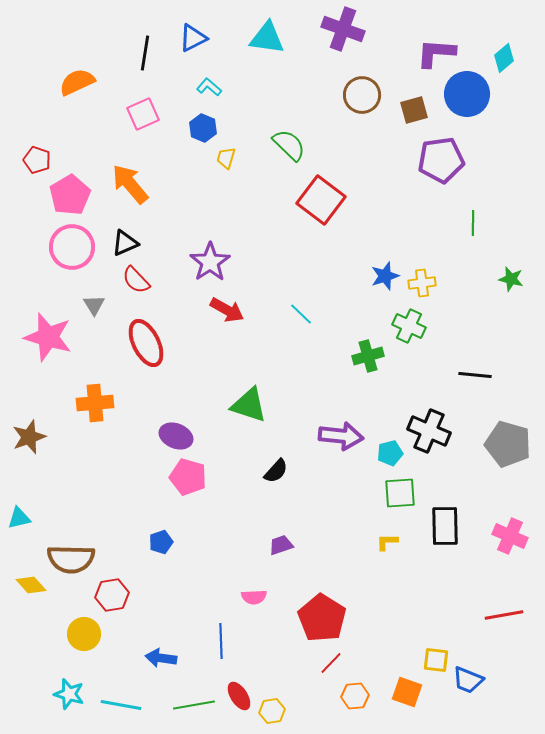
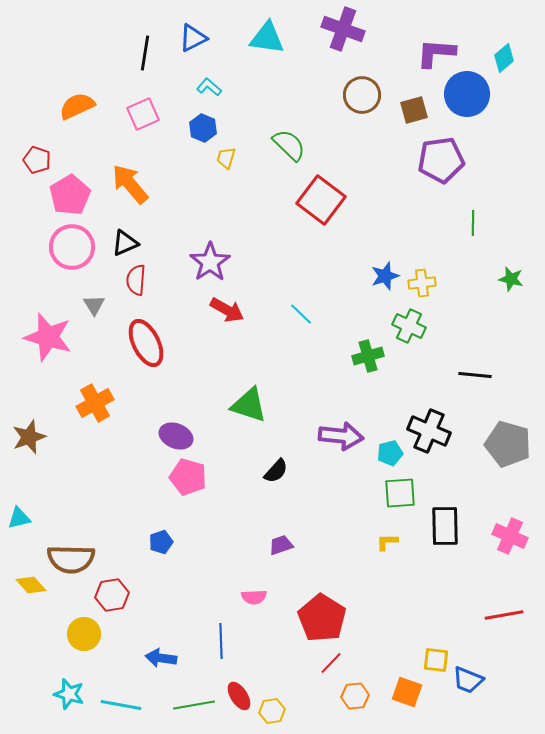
orange semicircle at (77, 82): moved 24 px down
red semicircle at (136, 280): rotated 48 degrees clockwise
orange cross at (95, 403): rotated 24 degrees counterclockwise
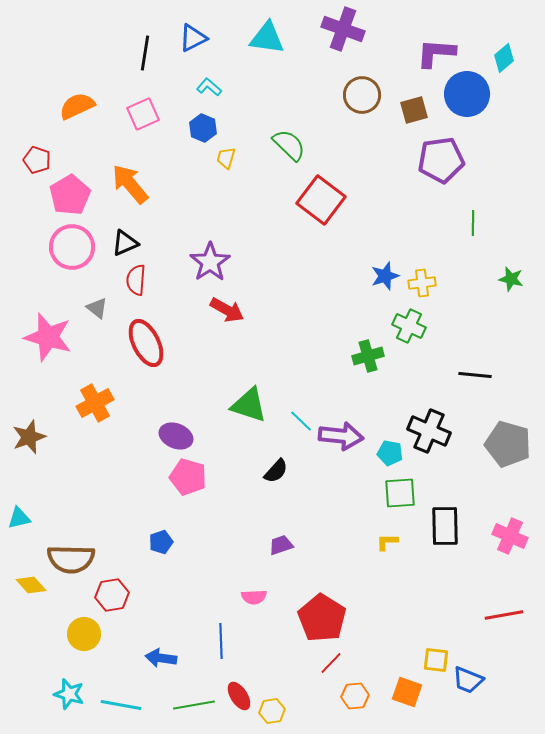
gray triangle at (94, 305): moved 3 px right, 3 px down; rotated 20 degrees counterclockwise
cyan line at (301, 314): moved 107 px down
cyan pentagon at (390, 453): rotated 25 degrees clockwise
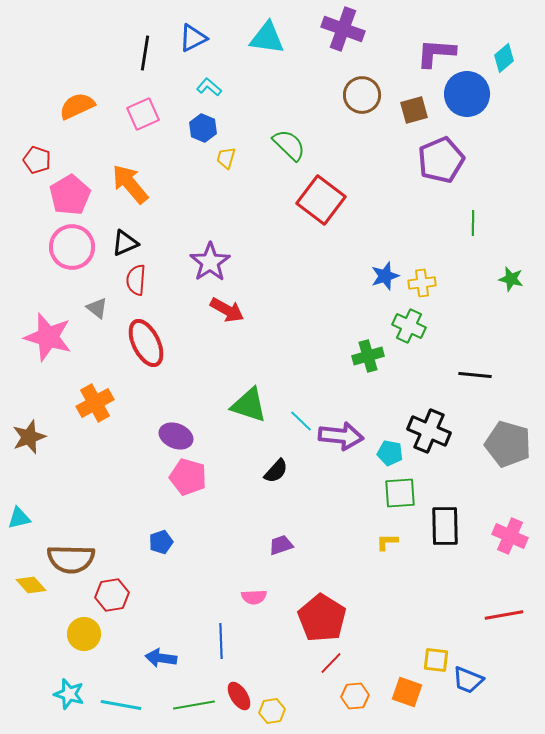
purple pentagon at (441, 160): rotated 15 degrees counterclockwise
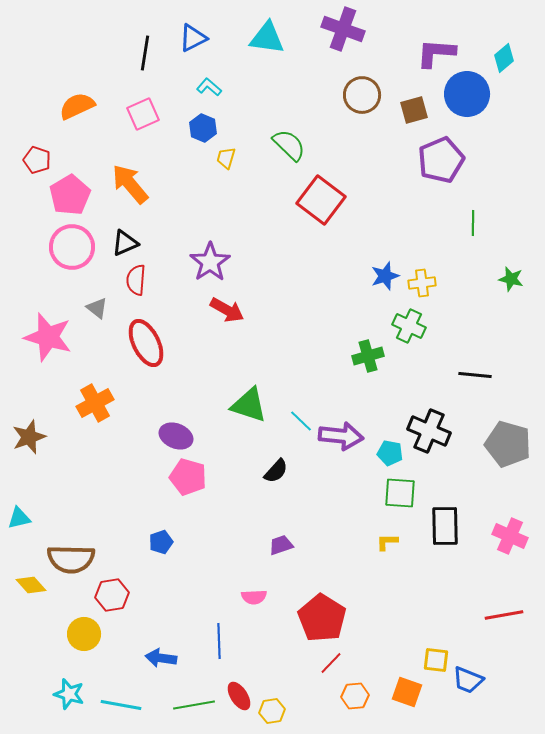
green square at (400, 493): rotated 8 degrees clockwise
blue line at (221, 641): moved 2 px left
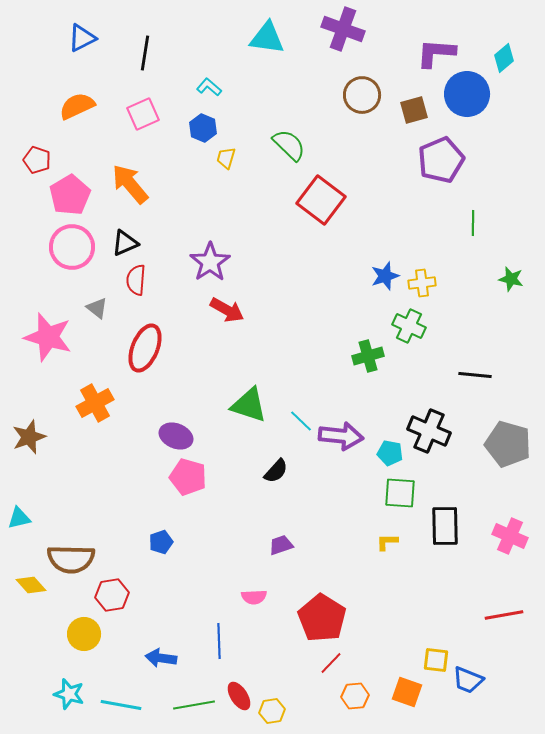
blue triangle at (193, 38): moved 111 px left
red ellipse at (146, 343): moved 1 px left, 5 px down; rotated 48 degrees clockwise
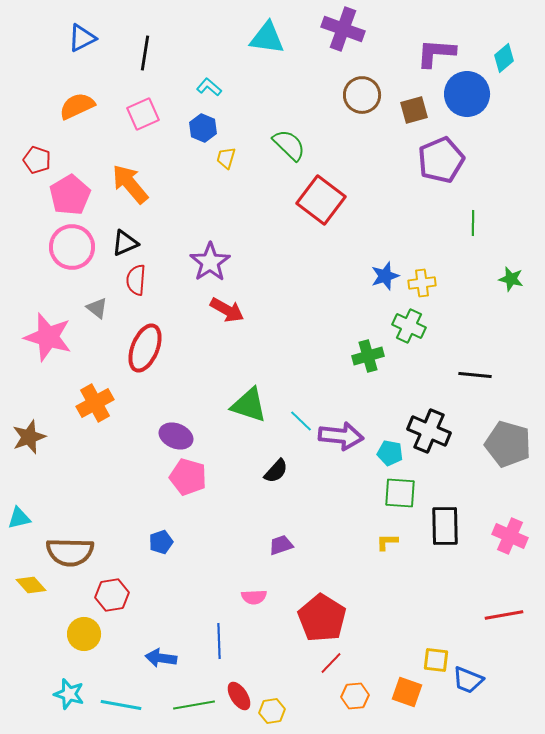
brown semicircle at (71, 559): moved 1 px left, 7 px up
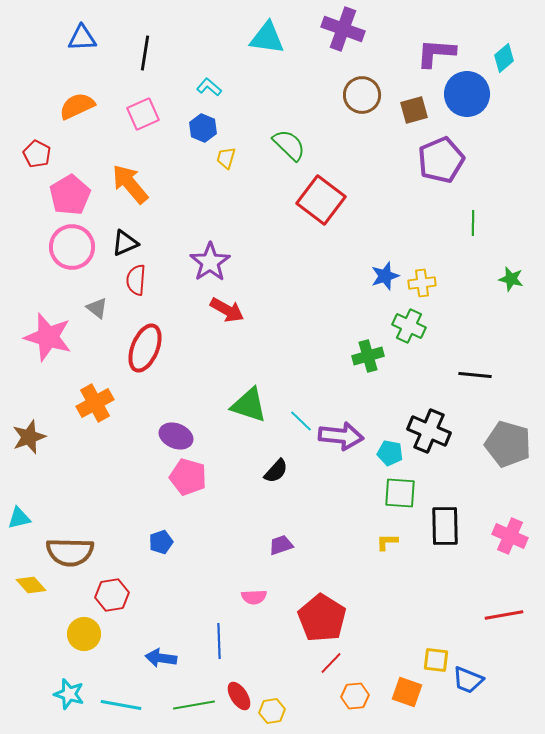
blue triangle at (82, 38): rotated 24 degrees clockwise
red pentagon at (37, 160): moved 6 px up; rotated 8 degrees clockwise
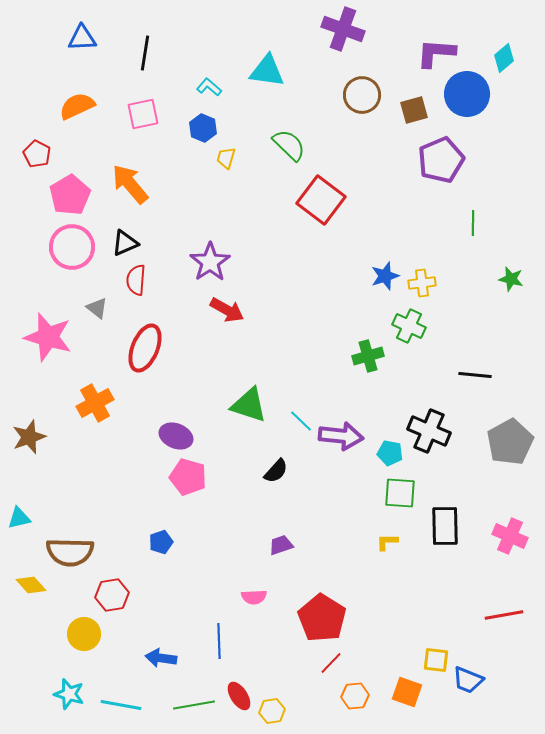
cyan triangle at (267, 38): moved 33 px down
pink square at (143, 114): rotated 12 degrees clockwise
gray pentagon at (508, 444): moved 2 px right, 2 px up; rotated 27 degrees clockwise
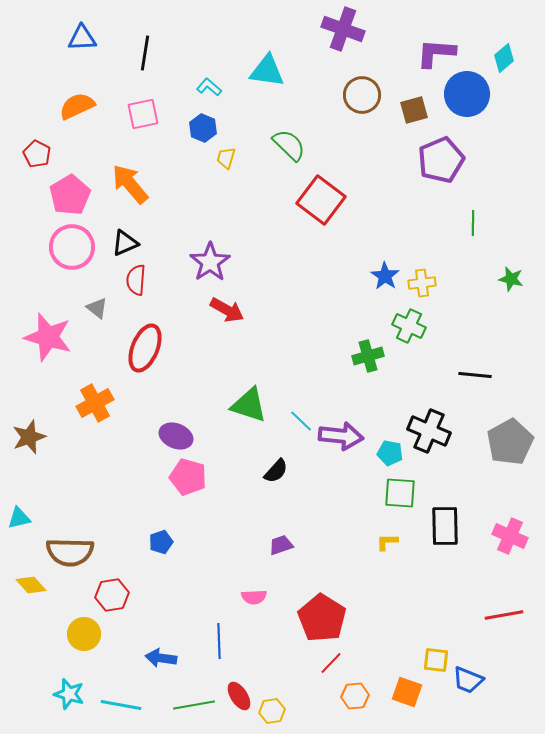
blue star at (385, 276): rotated 20 degrees counterclockwise
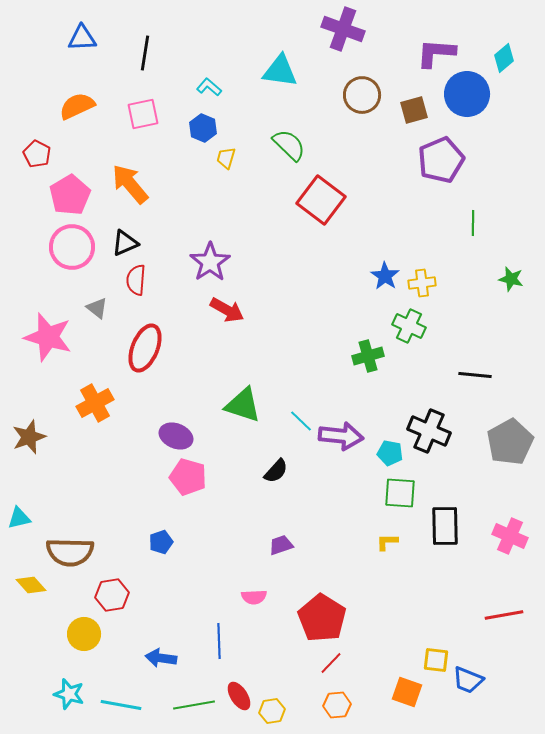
cyan triangle at (267, 71): moved 13 px right
green triangle at (249, 405): moved 6 px left
orange hexagon at (355, 696): moved 18 px left, 9 px down
